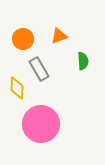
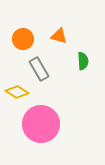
orange triangle: rotated 36 degrees clockwise
yellow diamond: moved 4 px down; rotated 60 degrees counterclockwise
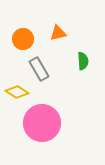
orange triangle: moved 1 px left, 3 px up; rotated 30 degrees counterclockwise
pink circle: moved 1 px right, 1 px up
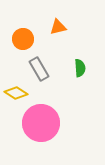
orange triangle: moved 6 px up
green semicircle: moved 3 px left, 7 px down
yellow diamond: moved 1 px left, 1 px down
pink circle: moved 1 px left
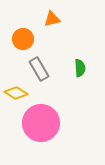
orange triangle: moved 6 px left, 8 px up
